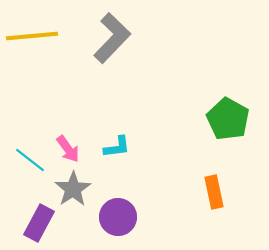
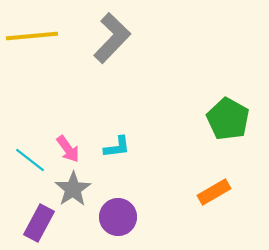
orange rectangle: rotated 72 degrees clockwise
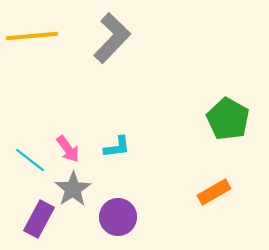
purple rectangle: moved 4 px up
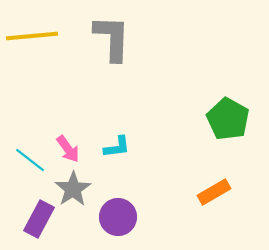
gray L-shape: rotated 42 degrees counterclockwise
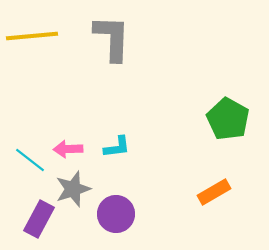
pink arrow: rotated 124 degrees clockwise
gray star: rotated 15 degrees clockwise
purple circle: moved 2 px left, 3 px up
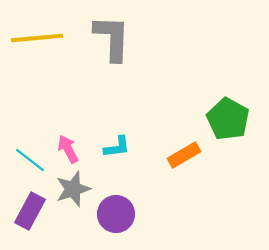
yellow line: moved 5 px right, 2 px down
pink arrow: rotated 64 degrees clockwise
orange rectangle: moved 30 px left, 37 px up
purple rectangle: moved 9 px left, 8 px up
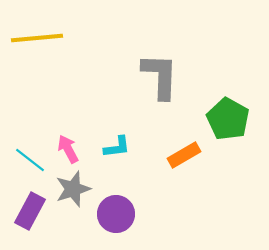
gray L-shape: moved 48 px right, 38 px down
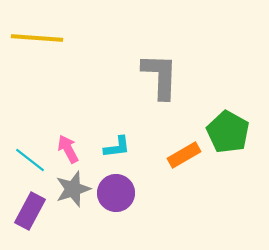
yellow line: rotated 9 degrees clockwise
green pentagon: moved 13 px down
purple circle: moved 21 px up
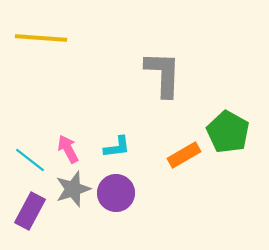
yellow line: moved 4 px right
gray L-shape: moved 3 px right, 2 px up
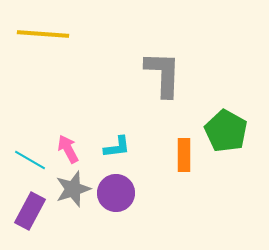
yellow line: moved 2 px right, 4 px up
green pentagon: moved 2 px left, 1 px up
orange rectangle: rotated 60 degrees counterclockwise
cyan line: rotated 8 degrees counterclockwise
